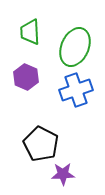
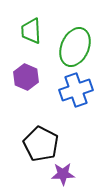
green trapezoid: moved 1 px right, 1 px up
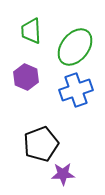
green ellipse: rotated 15 degrees clockwise
black pentagon: rotated 24 degrees clockwise
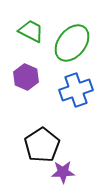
green trapezoid: rotated 120 degrees clockwise
green ellipse: moved 3 px left, 4 px up
black pentagon: moved 1 px right, 1 px down; rotated 12 degrees counterclockwise
purple star: moved 2 px up
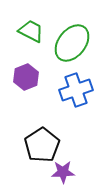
purple hexagon: rotated 15 degrees clockwise
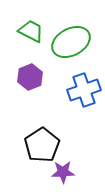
green ellipse: moved 1 px left, 1 px up; rotated 24 degrees clockwise
purple hexagon: moved 4 px right
blue cross: moved 8 px right
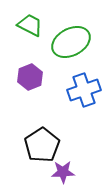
green trapezoid: moved 1 px left, 6 px up
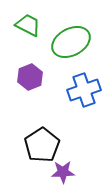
green trapezoid: moved 2 px left
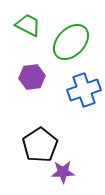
green ellipse: rotated 18 degrees counterclockwise
purple hexagon: moved 2 px right; rotated 15 degrees clockwise
black pentagon: moved 2 px left
